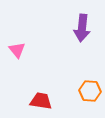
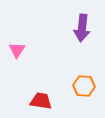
pink triangle: rotated 12 degrees clockwise
orange hexagon: moved 6 px left, 5 px up
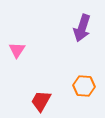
purple arrow: rotated 12 degrees clockwise
red trapezoid: rotated 70 degrees counterclockwise
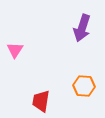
pink triangle: moved 2 px left
red trapezoid: rotated 20 degrees counterclockwise
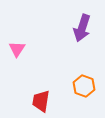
pink triangle: moved 2 px right, 1 px up
orange hexagon: rotated 15 degrees clockwise
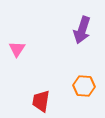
purple arrow: moved 2 px down
orange hexagon: rotated 15 degrees counterclockwise
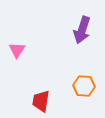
pink triangle: moved 1 px down
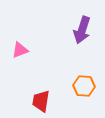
pink triangle: moved 3 px right; rotated 36 degrees clockwise
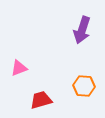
pink triangle: moved 1 px left, 18 px down
red trapezoid: moved 1 px up; rotated 65 degrees clockwise
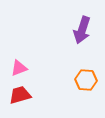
orange hexagon: moved 2 px right, 6 px up
red trapezoid: moved 21 px left, 5 px up
